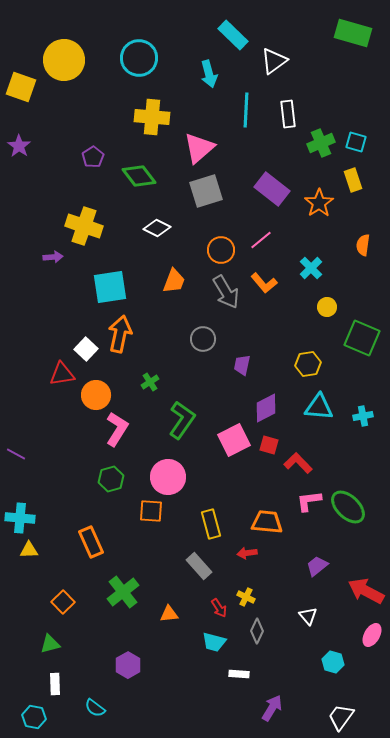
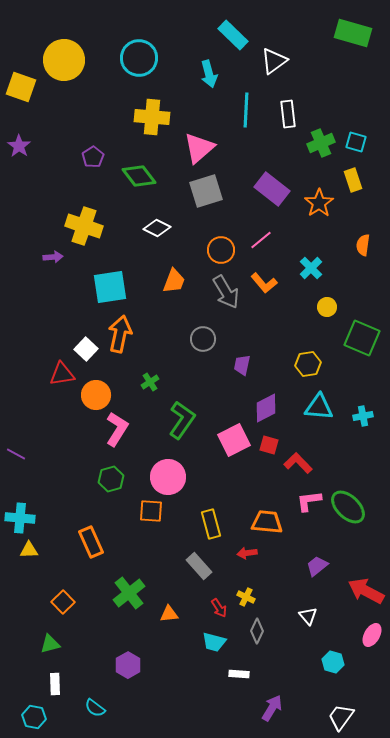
green cross at (123, 592): moved 6 px right, 1 px down
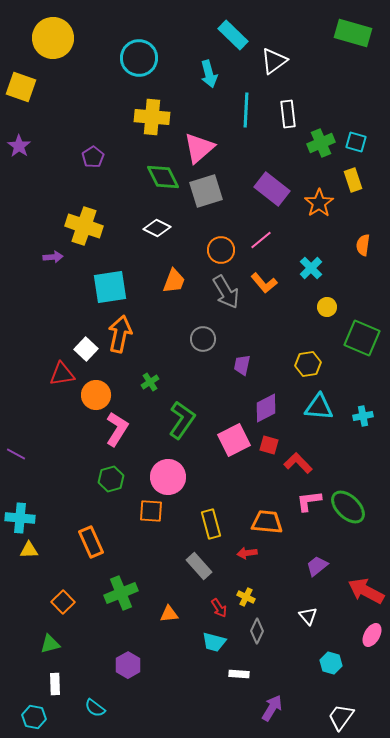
yellow circle at (64, 60): moved 11 px left, 22 px up
green diamond at (139, 176): moved 24 px right, 1 px down; rotated 12 degrees clockwise
green cross at (129, 593): moved 8 px left; rotated 16 degrees clockwise
cyan hexagon at (333, 662): moved 2 px left, 1 px down
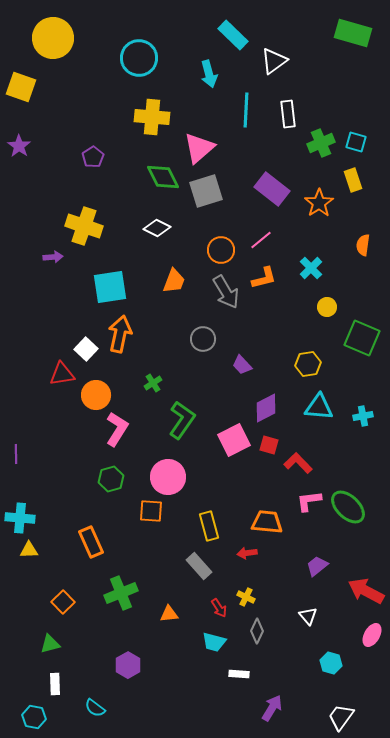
orange L-shape at (264, 283): moved 5 px up; rotated 64 degrees counterclockwise
purple trapezoid at (242, 365): rotated 55 degrees counterclockwise
green cross at (150, 382): moved 3 px right, 1 px down
purple line at (16, 454): rotated 60 degrees clockwise
yellow rectangle at (211, 524): moved 2 px left, 2 px down
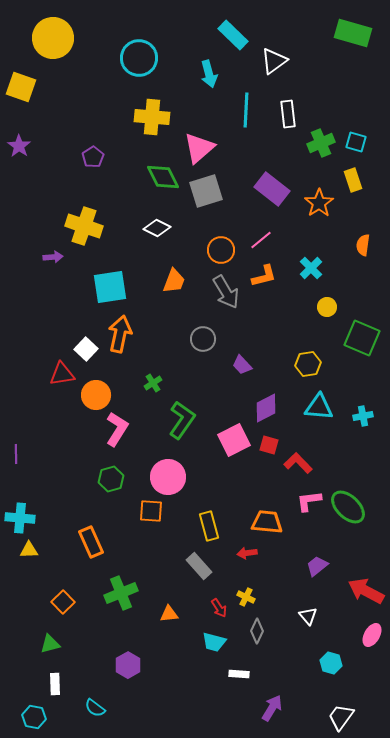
orange L-shape at (264, 278): moved 2 px up
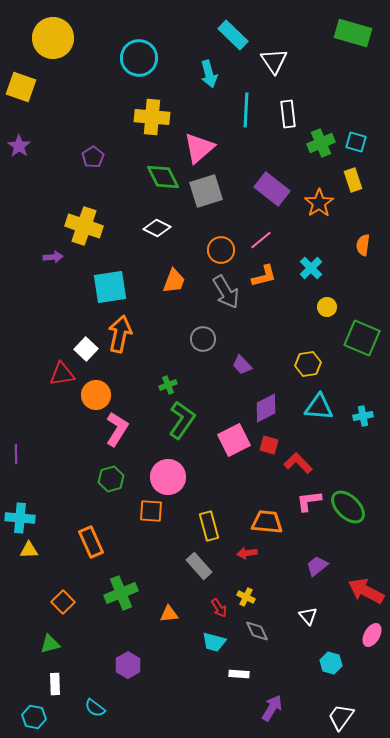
white triangle at (274, 61): rotated 28 degrees counterclockwise
green cross at (153, 383): moved 15 px right, 2 px down; rotated 12 degrees clockwise
gray diamond at (257, 631): rotated 50 degrees counterclockwise
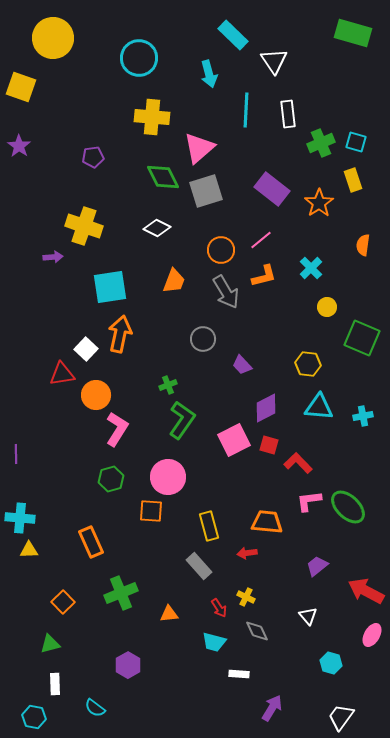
purple pentagon at (93, 157): rotated 25 degrees clockwise
yellow hexagon at (308, 364): rotated 15 degrees clockwise
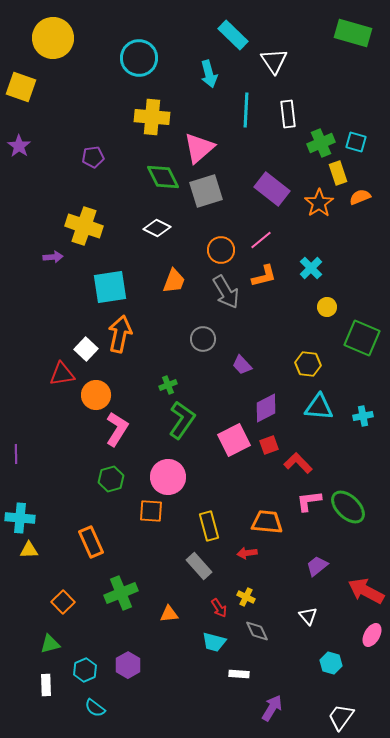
yellow rectangle at (353, 180): moved 15 px left, 7 px up
orange semicircle at (363, 245): moved 3 px left, 48 px up; rotated 60 degrees clockwise
red square at (269, 445): rotated 36 degrees counterclockwise
white rectangle at (55, 684): moved 9 px left, 1 px down
cyan hexagon at (34, 717): moved 51 px right, 47 px up; rotated 25 degrees clockwise
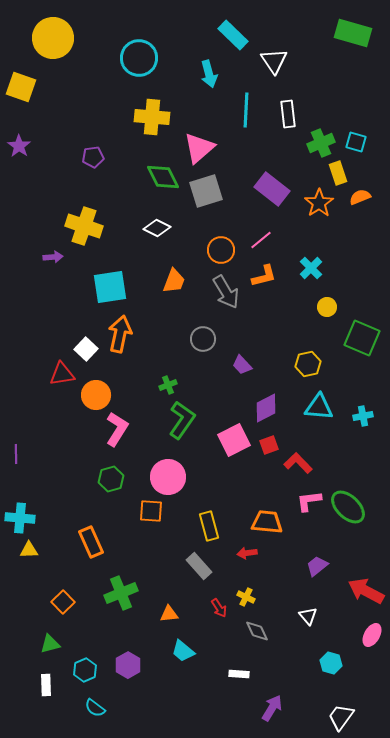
yellow hexagon at (308, 364): rotated 20 degrees counterclockwise
cyan trapezoid at (214, 642): moved 31 px left, 9 px down; rotated 25 degrees clockwise
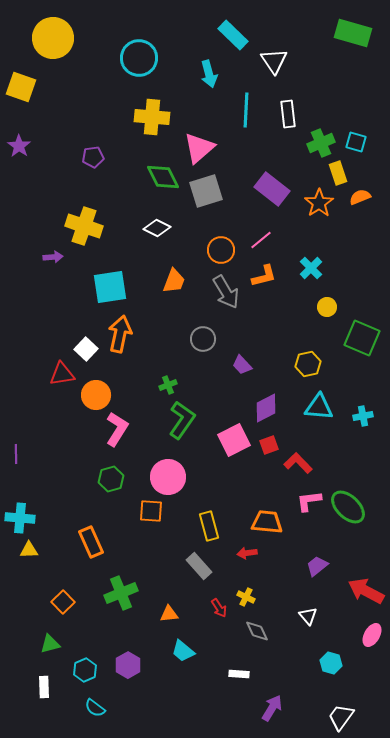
white rectangle at (46, 685): moved 2 px left, 2 px down
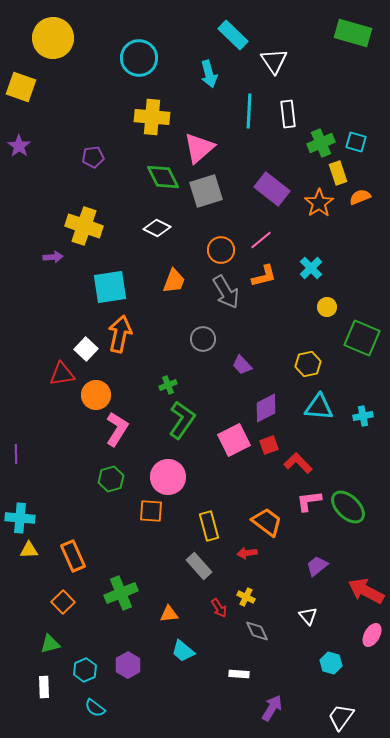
cyan line at (246, 110): moved 3 px right, 1 px down
orange trapezoid at (267, 522): rotated 32 degrees clockwise
orange rectangle at (91, 542): moved 18 px left, 14 px down
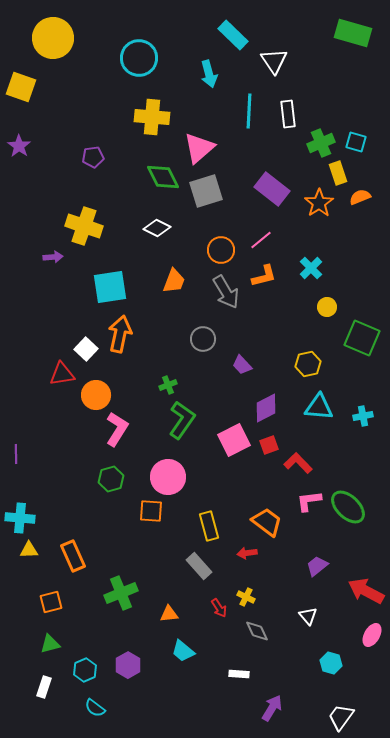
orange square at (63, 602): moved 12 px left; rotated 30 degrees clockwise
white rectangle at (44, 687): rotated 20 degrees clockwise
